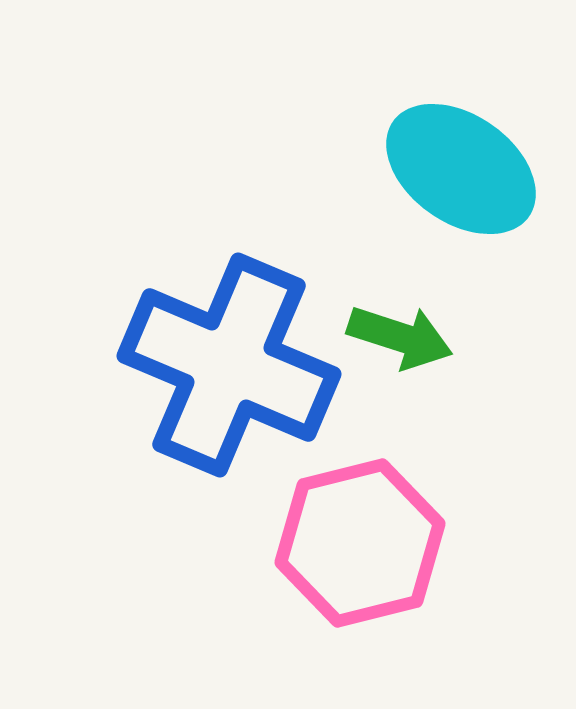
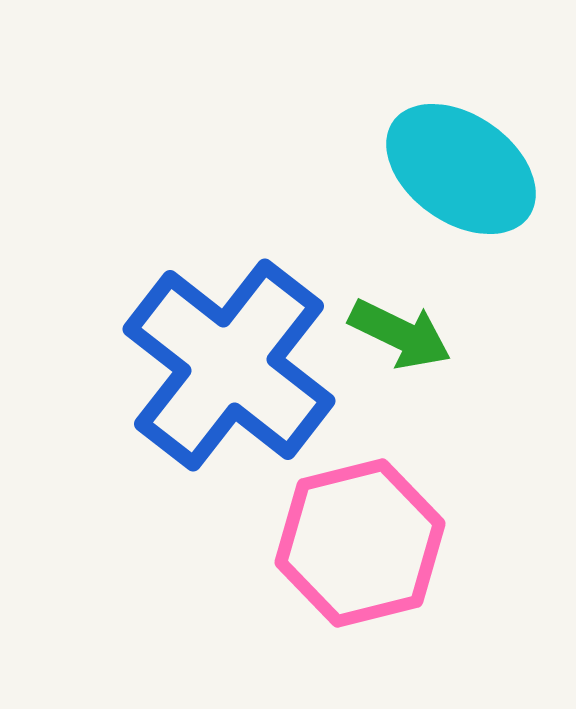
green arrow: moved 3 px up; rotated 8 degrees clockwise
blue cross: rotated 15 degrees clockwise
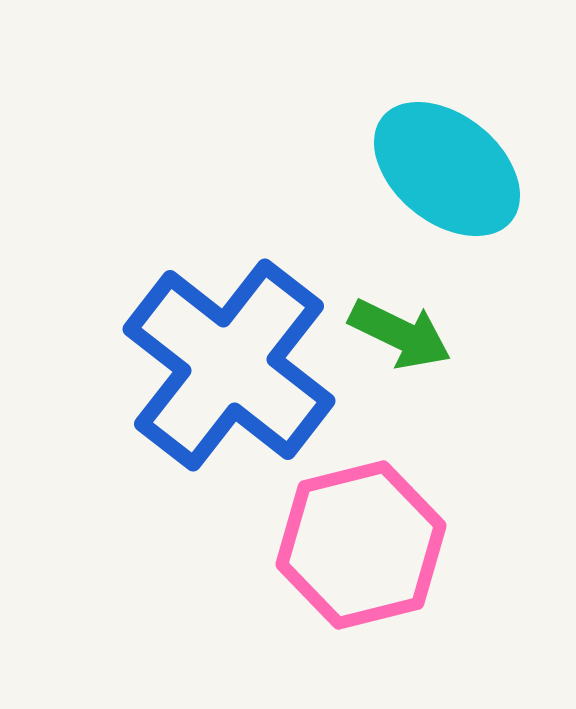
cyan ellipse: moved 14 px left; rotated 4 degrees clockwise
pink hexagon: moved 1 px right, 2 px down
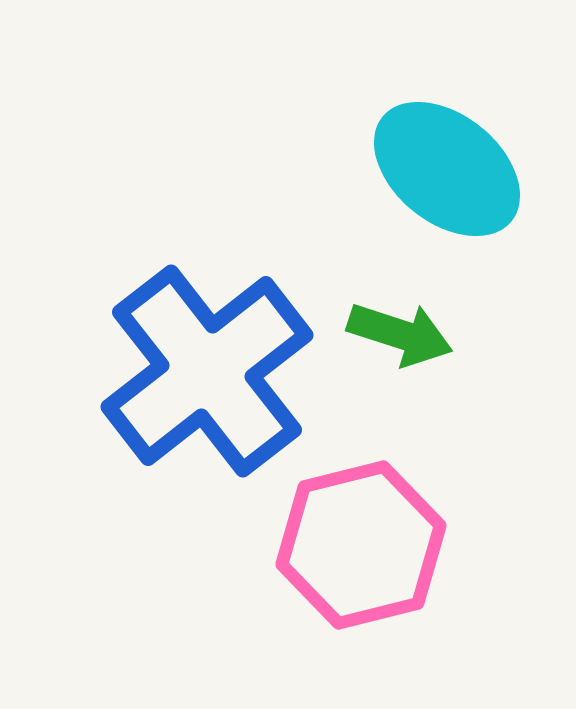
green arrow: rotated 8 degrees counterclockwise
blue cross: moved 22 px left, 6 px down; rotated 14 degrees clockwise
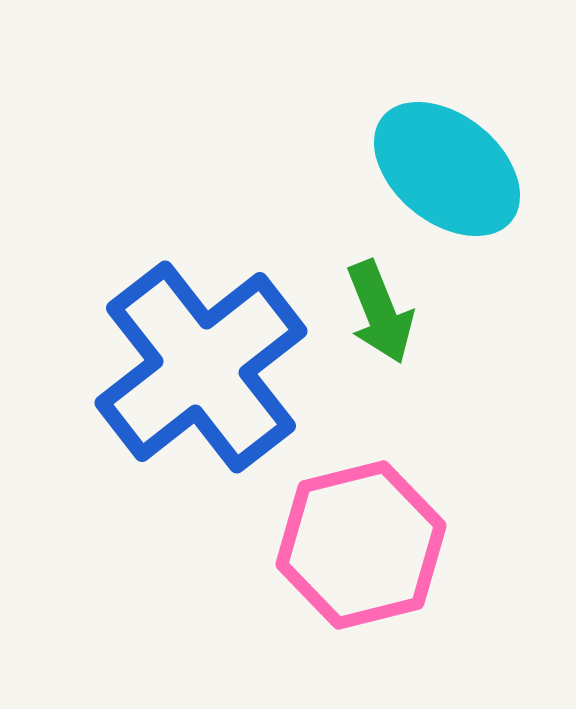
green arrow: moved 20 px left, 22 px up; rotated 50 degrees clockwise
blue cross: moved 6 px left, 4 px up
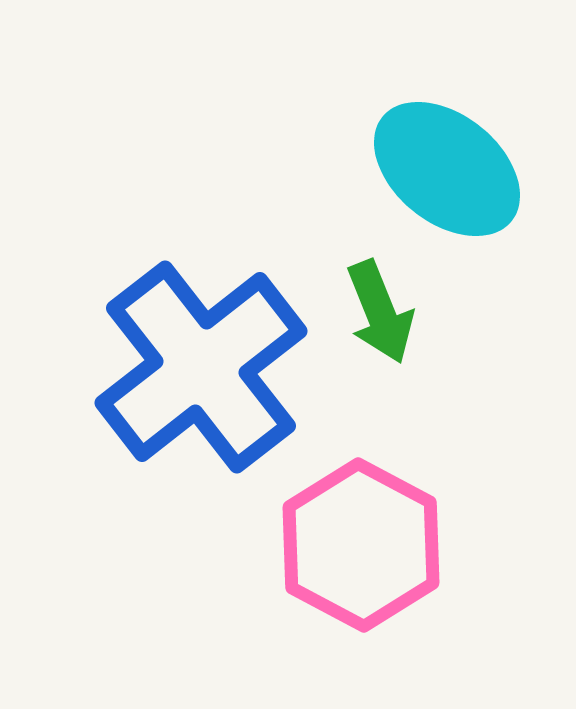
pink hexagon: rotated 18 degrees counterclockwise
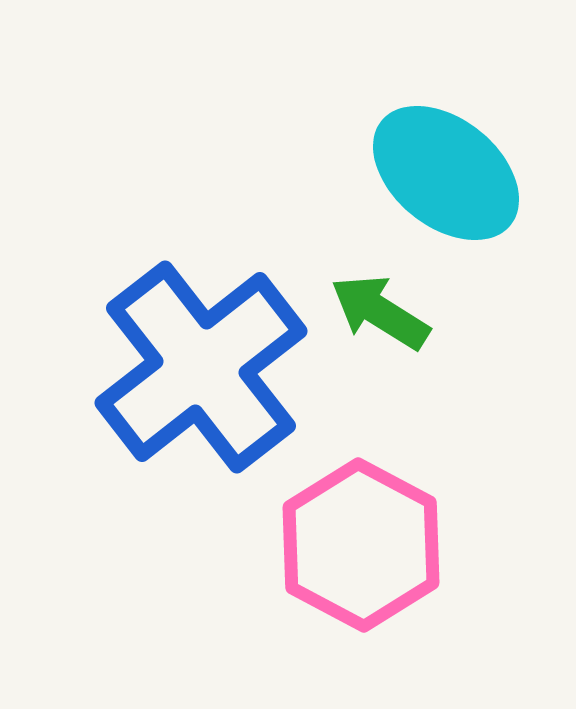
cyan ellipse: moved 1 px left, 4 px down
green arrow: rotated 144 degrees clockwise
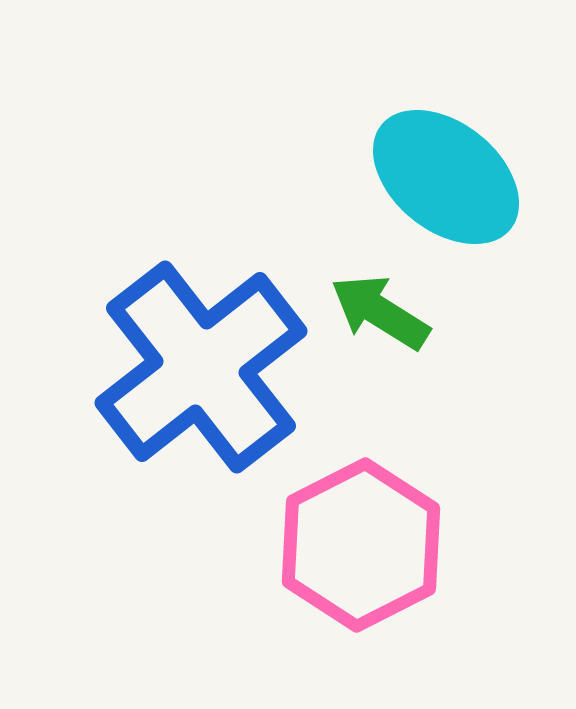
cyan ellipse: moved 4 px down
pink hexagon: rotated 5 degrees clockwise
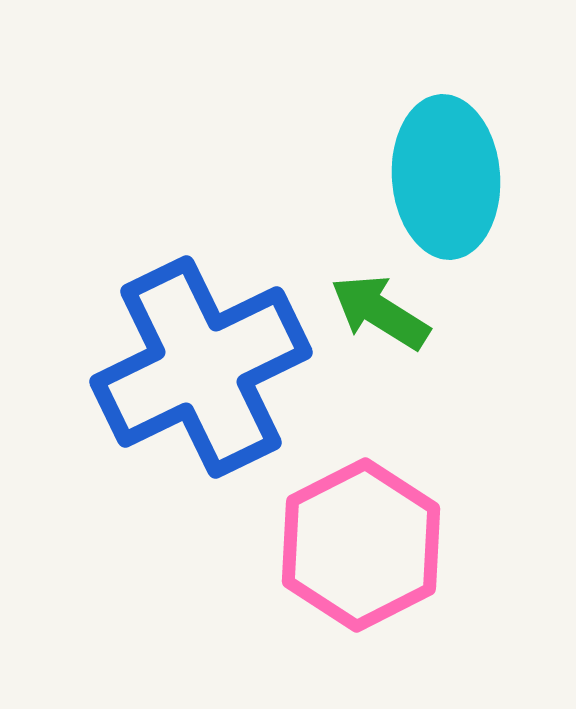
cyan ellipse: rotated 47 degrees clockwise
blue cross: rotated 12 degrees clockwise
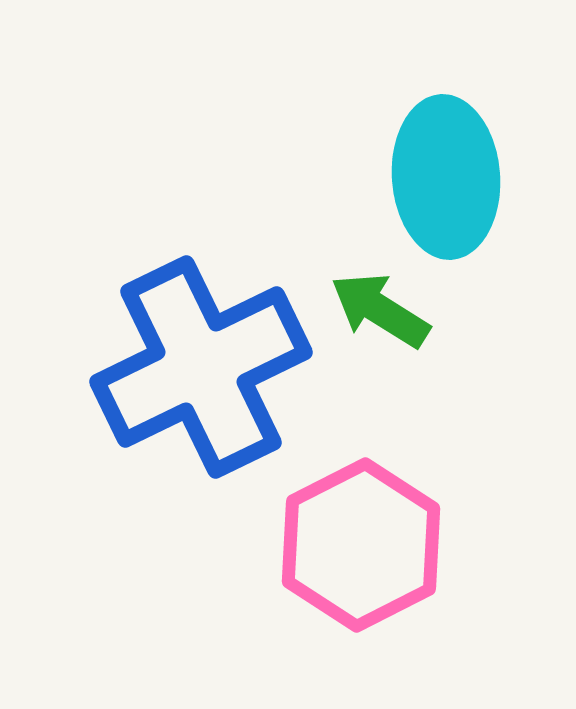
green arrow: moved 2 px up
